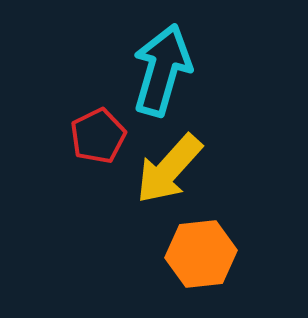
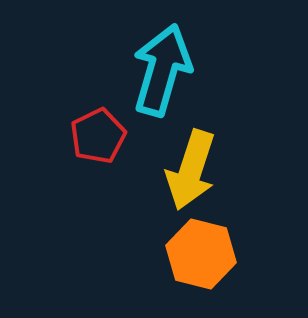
yellow arrow: moved 22 px right, 1 px down; rotated 24 degrees counterclockwise
orange hexagon: rotated 20 degrees clockwise
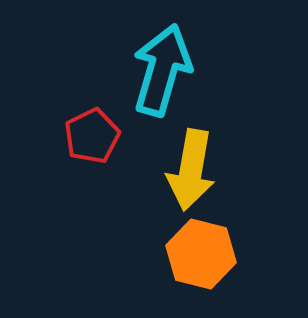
red pentagon: moved 6 px left
yellow arrow: rotated 8 degrees counterclockwise
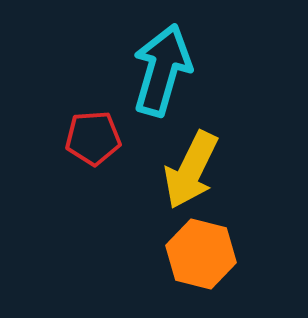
red pentagon: moved 1 px right, 2 px down; rotated 22 degrees clockwise
yellow arrow: rotated 16 degrees clockwise
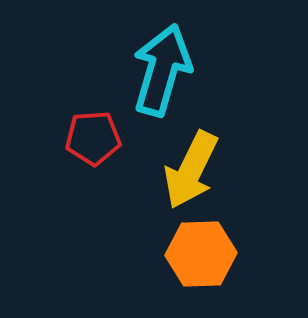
orange hexagon: rotated 16 degrees counterclockwise
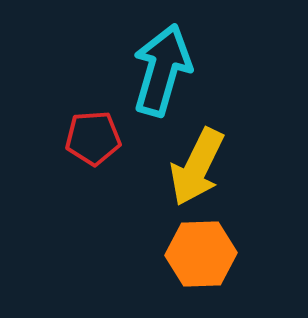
yellow arrow: moved 6 px right, 3 px up
